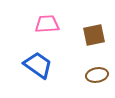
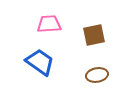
pink trapezoid: moved 2 px right
blue trapezoid: moved 2 px right, 3 px up
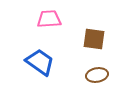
pink trapezoid: moved 5 px up
brown square: moved 4 px down; rotated 20 degrees clockwise
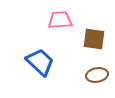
pink trapezoid: moved 11 px right, 1 px down
blue trapezoid: rotated 8 degrees clockwise
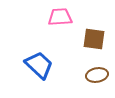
pink trapezoid: moved 3 px up
blue trapezoid: moved 1 px left, 3 px down
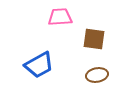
blue trapezoid: rotated 108 degrees clockwise
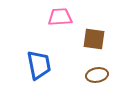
blue trapezoid: rotated 72 degrees counterclockwise
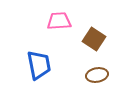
pink trapezoid: moved 1 px left, 4 px down
brown square: rotated 25 degrees clockwise
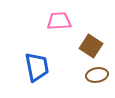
brown square: moved 3 px left, 7 px down
blue trapezoid: moved 2 px left, 2 px down
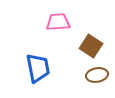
pink trapezoid: moved 1 px left, 1 px down
blue trapezoid: moved 1 px right, 1 px down
